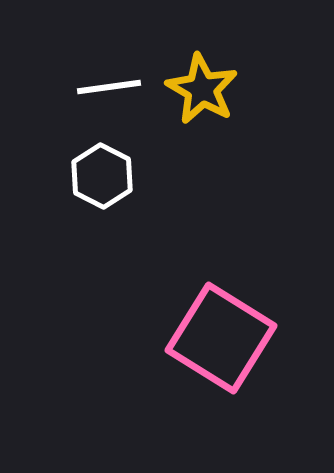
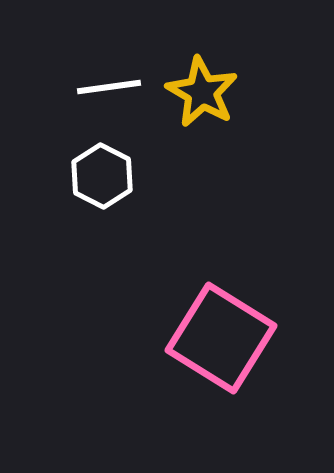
yellow star: moved 3 px down
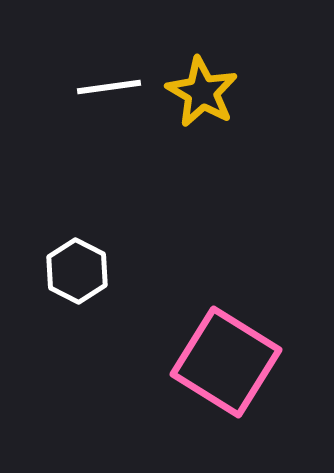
white hexagon: moved 25 px left, 95 px down
pink square: moved 5 px right, 24 px down
